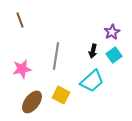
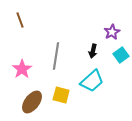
cyan square: moved 7 px right
pink star: rotated 24 degrees counterclockwise
yellow square: rotated 12 degrees counterclockwise
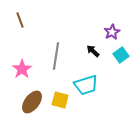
black arrow: rotated 120 degrees clockwise
cyan trapezoid: moved 6 px left, 4 px down; rotated 25 degrees clockwise
yellow square: moved 1 px left, 5 px down
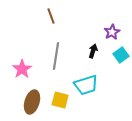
brown line: moved 31 px right, 4 px up
black arrow: rotated 64 degrees clockwise
brown ellipse: rotated 20 degrees counterclockwise
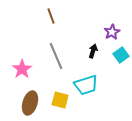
gray line: rotated 32 degrees counterclockwise
brown ellipse: moved 2 px left, 1 px down
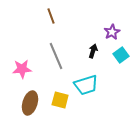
pink star: rotated 30 degrees clockwise
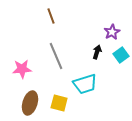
black arrow: moved 4 px right, 1 px down
cyan trapezoid: moved 1 px left, 1 px up
yellow square: moved 1 px left, 3 px down
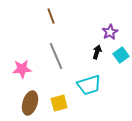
purple star: moved 2 px left
cyan trapezoid: moved 4 px right, 1 px down
yellow square: rotated 30 degrees counterclockwise
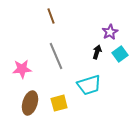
cyan square: moved 1 px left, 1 px up
